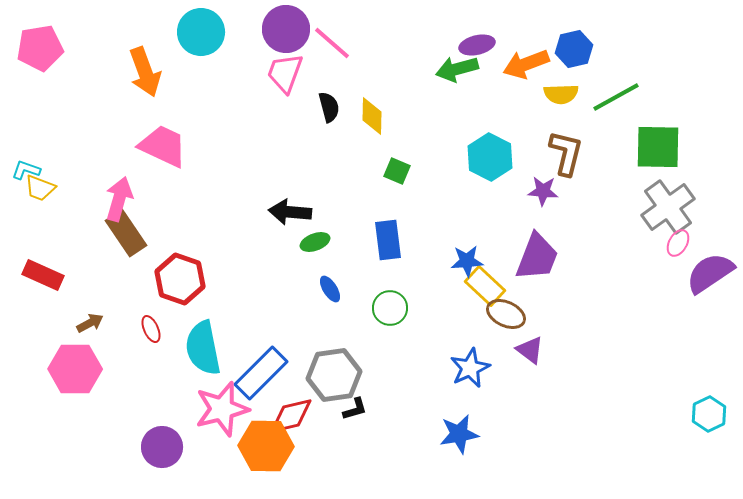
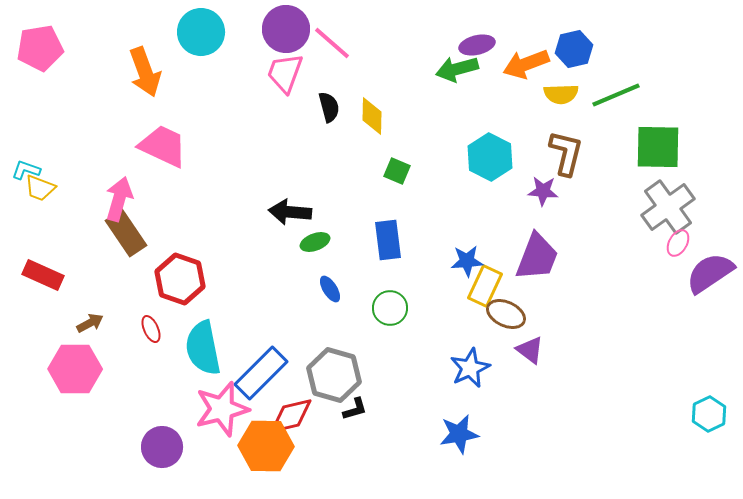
green line at (616, 97): moved 2 px up; rotated 6 degrees clockwise
yellow rectangle at (485, 286): rotated 72 degrees clockwise
gray hexagon at (334, 375): rotated 24 degrees clockwise
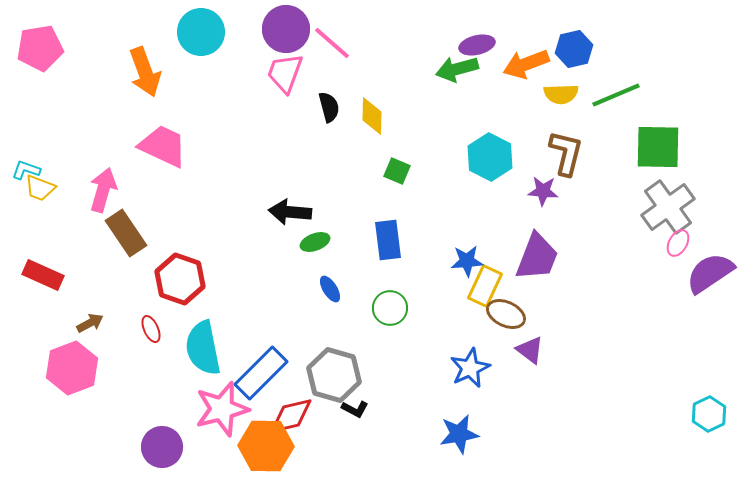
pink arrow at (119, 199): moved 16 px left, 9 px up
pink hexagon at (75, 369): moved 3 px left, 1 px up; rotated 21 degrees counterclockwise
black L-shape at (355, 409): rotated 44 degrees clockwise
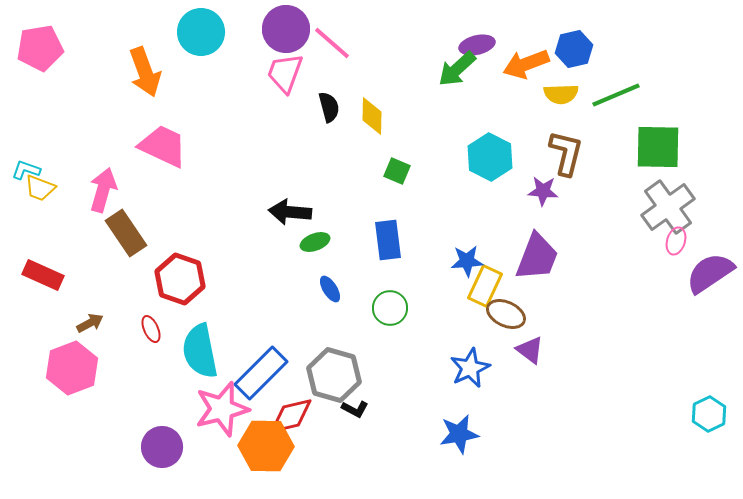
green arrow at (457, 69): rotated 27 degrees counterclockwise
pink ellipse at (678, 243): moved 2 px left, 2 px up; rotated 12 degrees counterclockwise
cyan semicircle at (203, 348): moved 3 px left, 3 px down
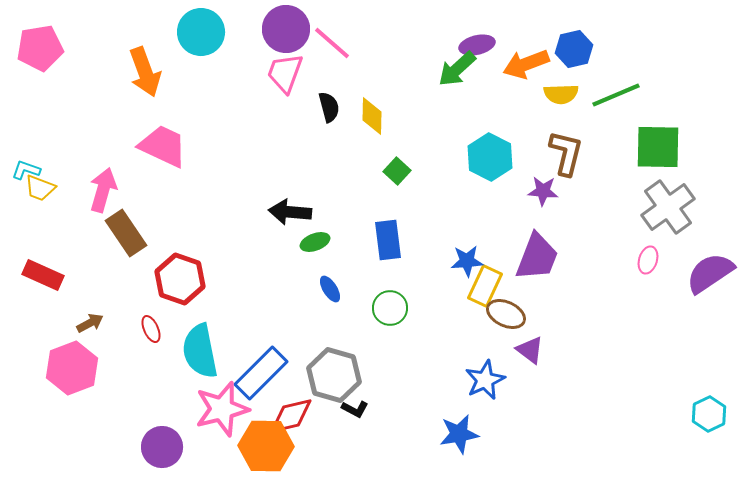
green square at (397, 171): rotated 20 degrees clockwise
pink ellipse at (676, 241): moved 28 px left, 19 px down
blue star at (470, 368): moved 15 px right, 12 px down
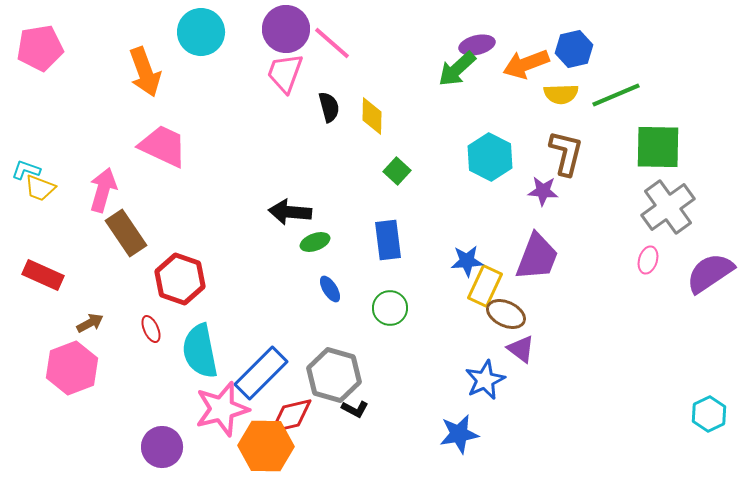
purple triangle at (530, 350): moved 9 px left, 1 px up
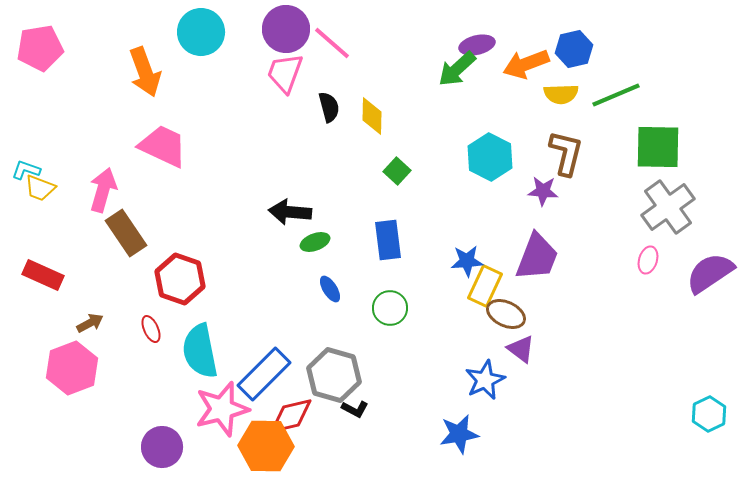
blue rectangle at (261, 373): moved 3 px right, 1 px down
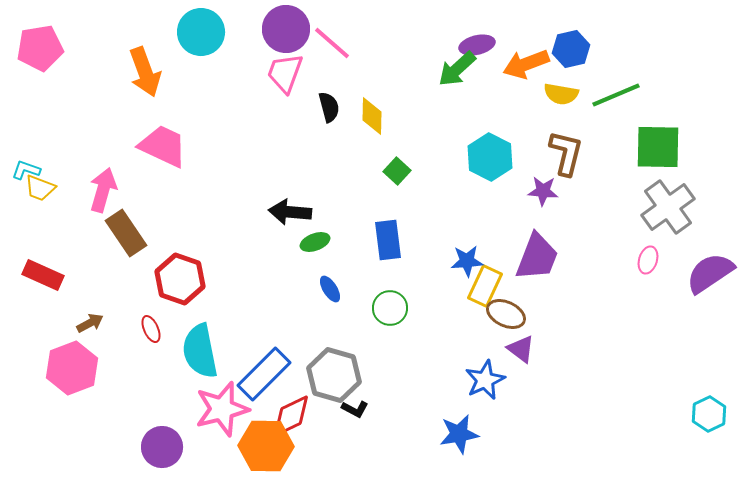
blue hexagon at (574, 49): moved 3 px left
yellow semicircle at (561, 94): rotated 12 degrees clockwise
red diamond at (291, 416): rotated 12 degrees counterclockwise
